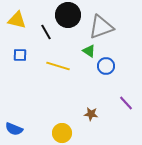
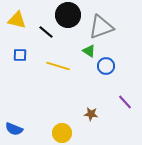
black line: rotated 21 degrees counterclockwise
purple line: moved 1 px left, 1 px up
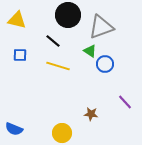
black line: moved 7 px right, 9 px down
green triangle: moved 1 px right
blue circle: moved 1 px left, 2 px up
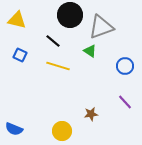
black circle: moved 2 px right
blue square: rotated 24 degrees clockwise
blue circle: moved 20 px right, 2 px down
brown star: rotated 16 degrees counterclockwise
yellow circle: moved 2 px up
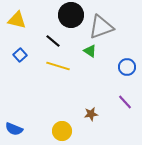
black circle: moved 1 px right
blue square: rotated 24 degrees clockwise
blue circle: moved 2 px right, 1 px down
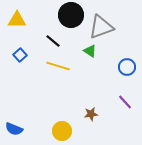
yellow triangle: rotated 12 degrees counterclockwise
